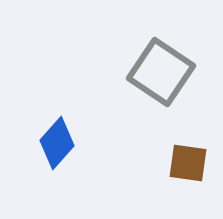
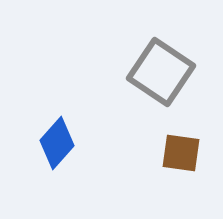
brown square: moved 7 px left, 10 px up
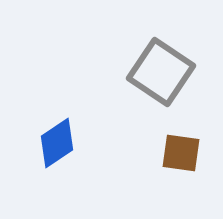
blue diamond: rotated 15 degrees clockwise
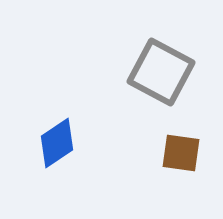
gray square: rotated 6 degrees counterclockwise
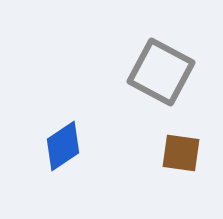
blue diamond: moved 6 px right, 3 px down
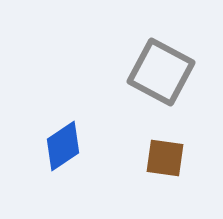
brown square: moved 16 px left, 5 px down
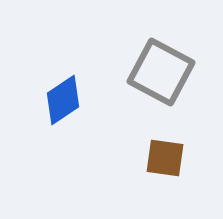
blue diamond: moved 46 px up
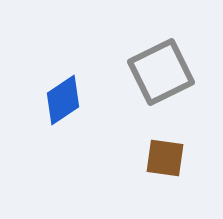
gray square: rotated 36 degrees clockwise
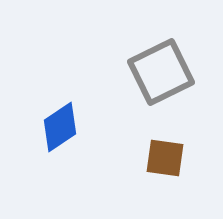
blue diamond: moved 3 px left, 27 px down
